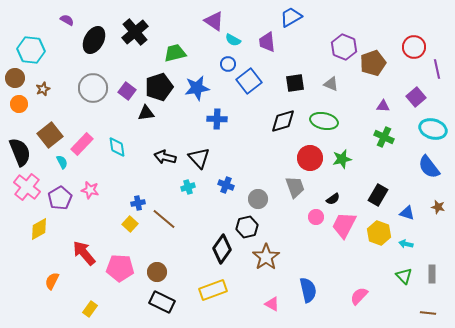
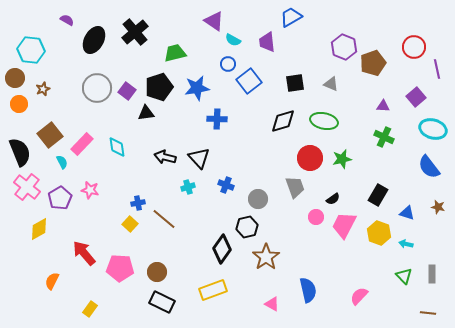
gray circle at (93, 88): moved 4 px right
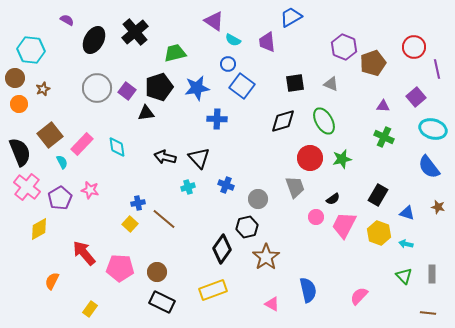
blue square at (249, 81): moved 7 px left, 5 px down; rotated 15 degrees counterclockwise
green ellipse at (324, 121): rotated 48 degrees clockwise
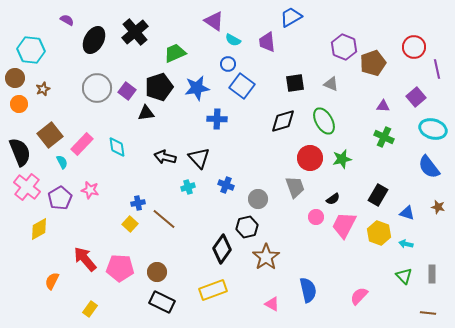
green trapezoid at (175, 53): rotated 10 degrees counterclockwise
red arrow at (84, 253): moved 1 px right, 6 px down
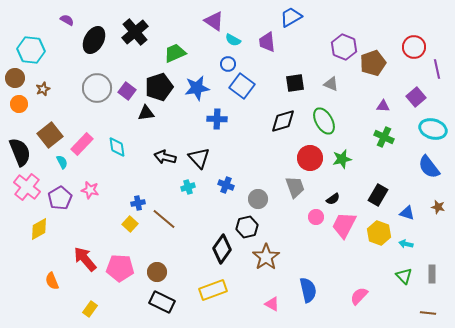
orange semicircle at (52, 281): rotated 48 degrees counterclockwise
